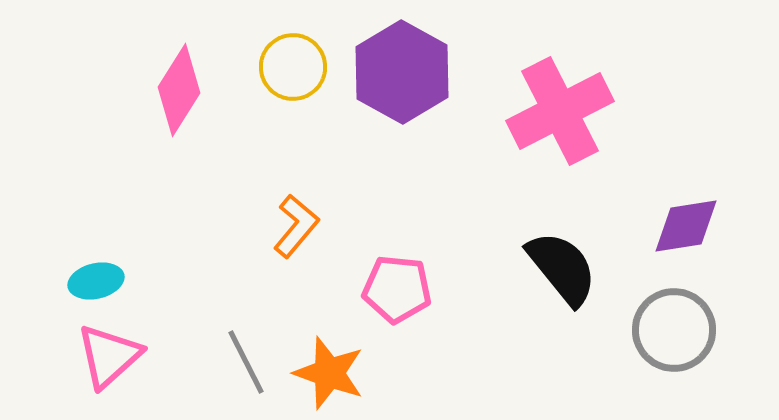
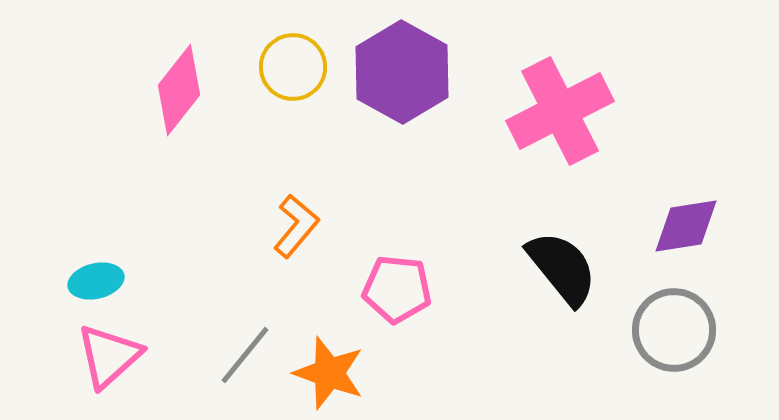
pink diamond: rotated 6 degrees clockwise
gray line: moved 1 px left, 7 px up; rotated 66 degrees clockwise
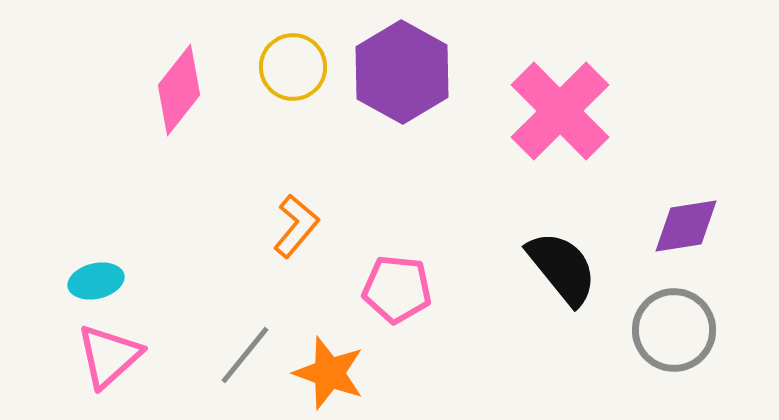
pink cross: rotated 18 degrees counterclockwise
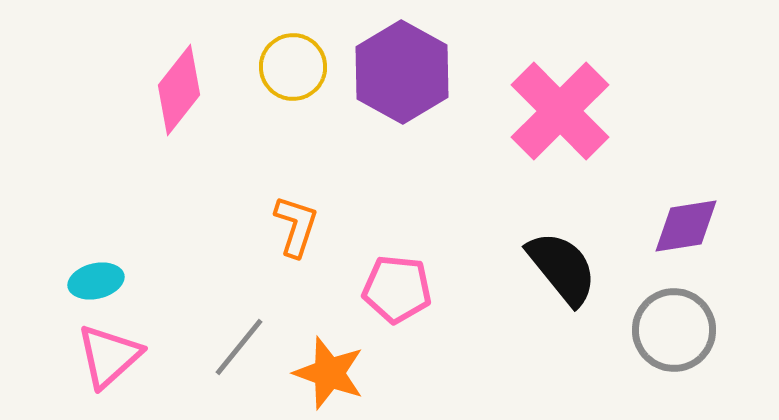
orange L-shape: rotated 22 degrees counterclockwise
gray line: moved 6 px left, 8 px up
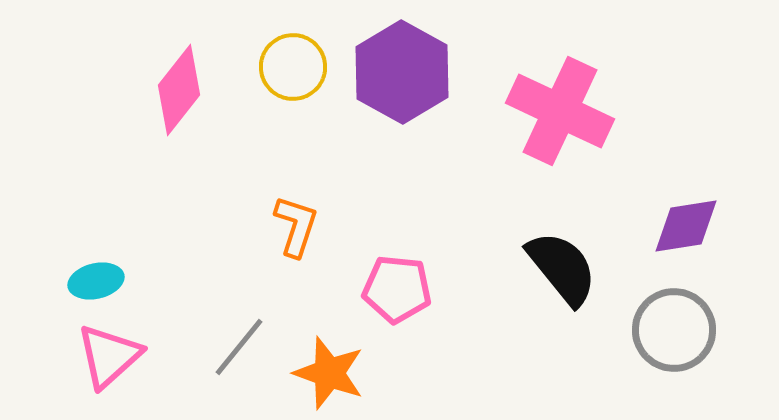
pink cross: rotated 20 degrees counterclockwise
